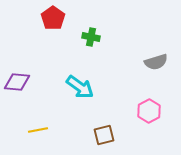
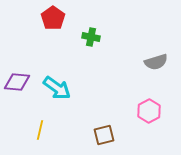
cyan arrow: moved 23 px left, 1 px down
yellow line: moved 2 px right; rotated 66 degrees counterclockwise
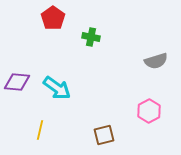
gray semicircle: moved 1 px up
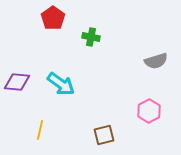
cyan arrow: moved 4 px right, 4 px up
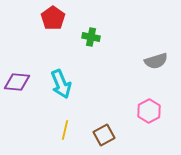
cyan arrow: rotated 32 degrees clockwise
yellow line: moved 25 px right
brown square: rotated 15 degrees counterclockwise
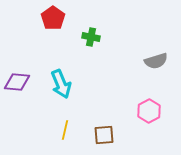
brown square: rotated 25 degrees clockwise
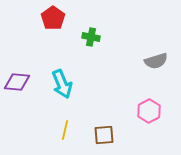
cyan arrow: moved 1 px right
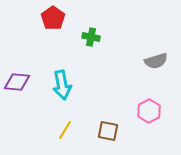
cyan arrow: moved 1 px down; rotated 12 degrees clockwise
yellow line: rotated 18 degrees clockwise
brown square: moved 4 px right, 4 px up; rotated 15 degrees clockwise
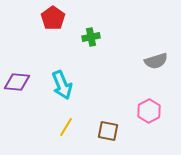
green cross: rotated 24 degrees counterclockwise
cyan arrow: rotated 12 degrees counterclockwise
yellow line: moved 1 px right, 3 px up
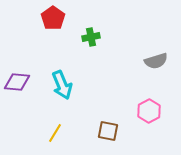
yellow line: moved 11 px left, 6 px down
